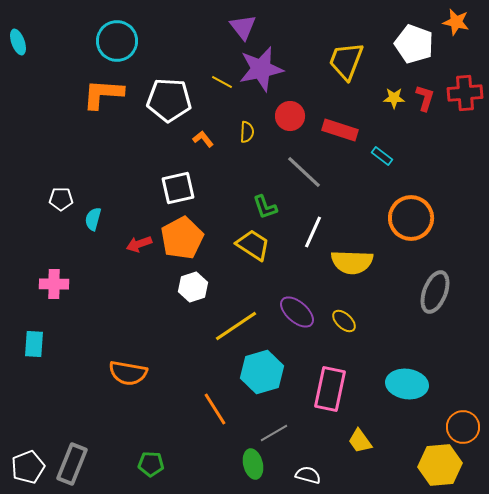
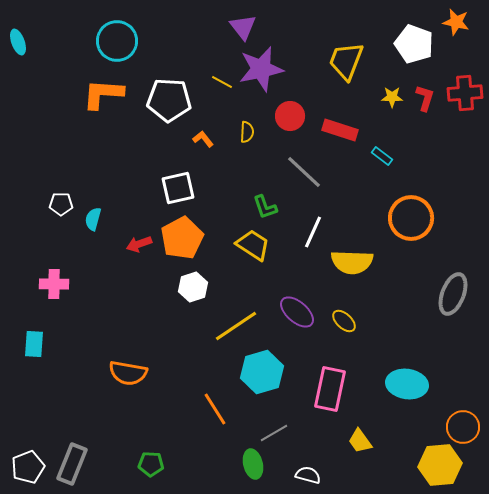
yellow star at (394, 98): moved 2 px left, 1 px up
white pentagon at (61, 199): moved 5 px down
gray ellipse at (435, 292): moved 18 px right, 2 px down
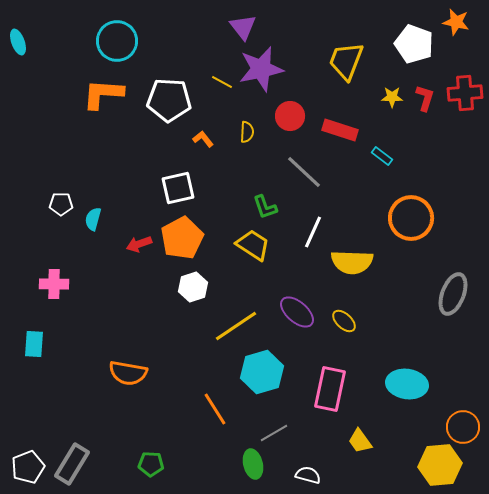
gray rectangle at (72, 464): rotated 9 degrees clockwise
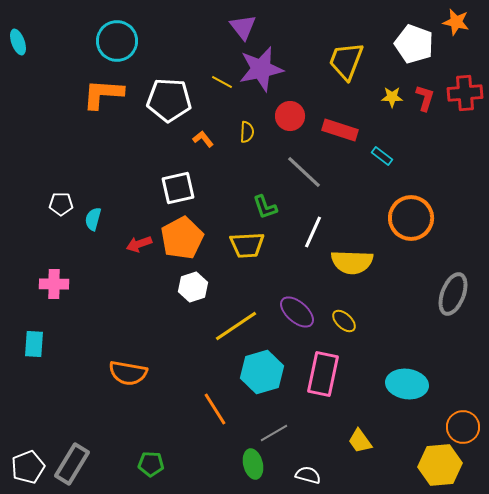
yellow trapezoid at (253, 245): moved 6 px left; rotated 144 degrees clockwise
pink rectangle at (330, 389): moved 7 px left, 15 px up
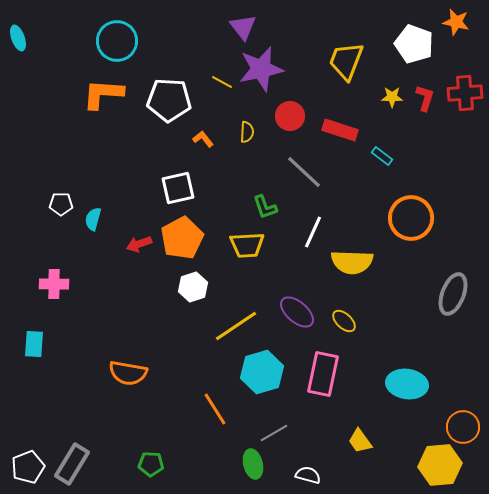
cyan ellipse at (18, 42): moved 4 px up
